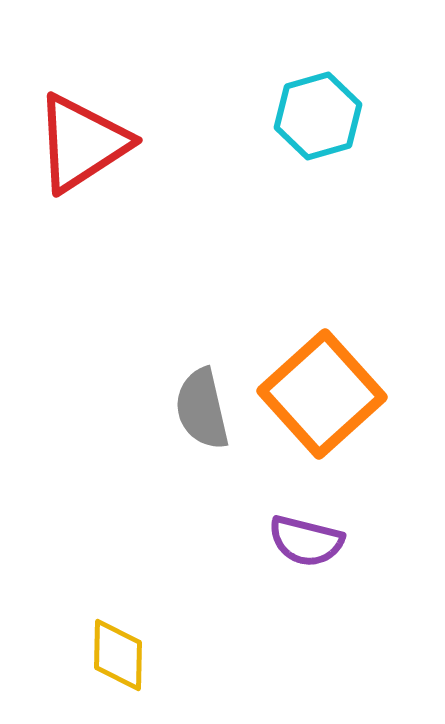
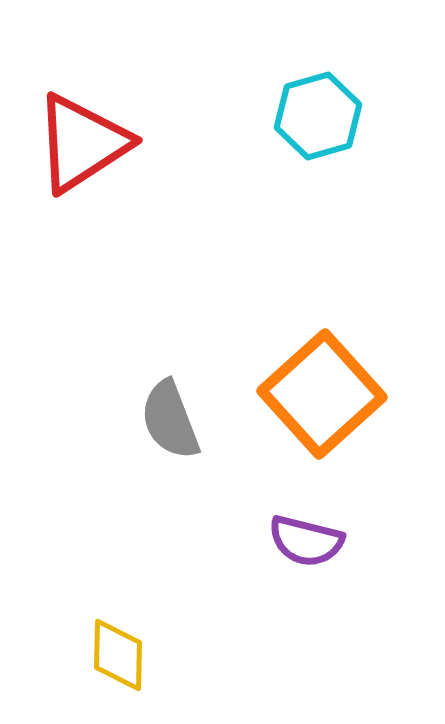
gray semicircle: moved 32 px left, 11 px down; rotated 8 degrees counterclockwise
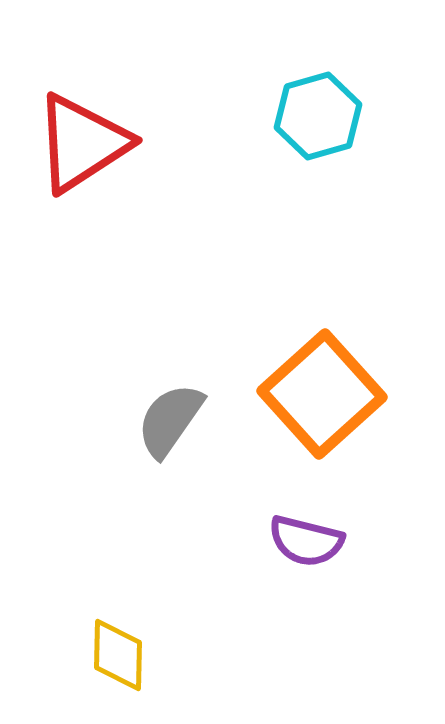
gray semicircle: rotated 56 degrees clockwise
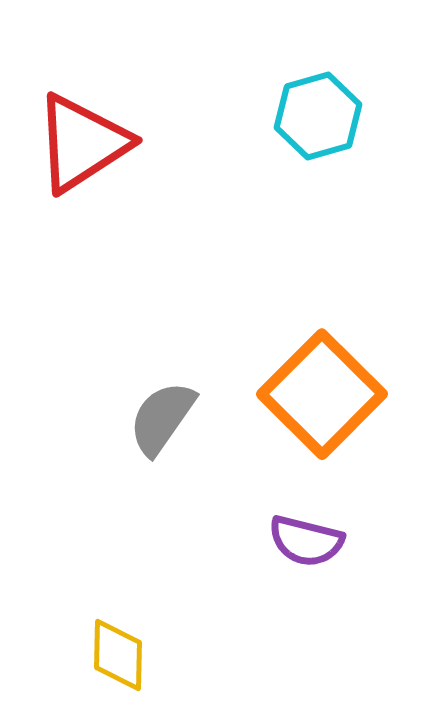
orange square: rotated 3 degrees counterclockwise
gray semicircle: moved 8 px left, 2 px up
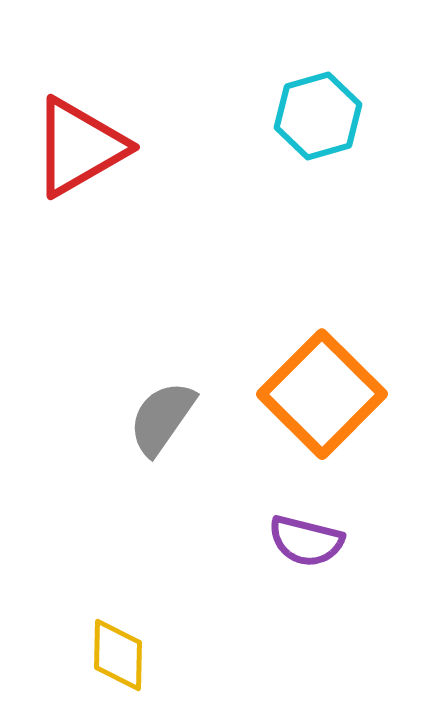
red triangle: moved 3 px left, 4 px down; rotated 3 degrees clockwise
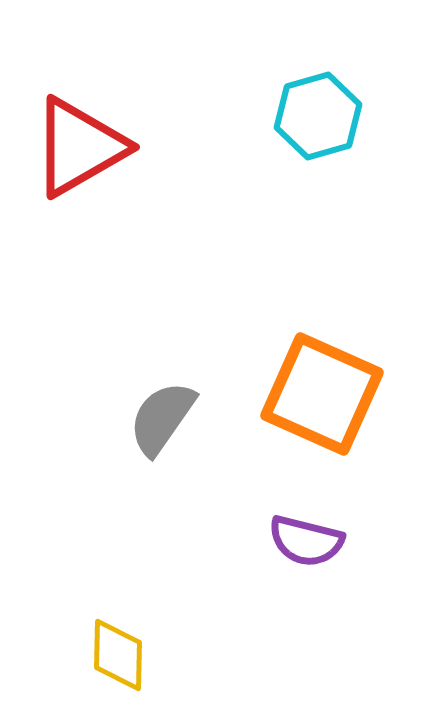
orange square: rotated 21 degrees counterclockwise
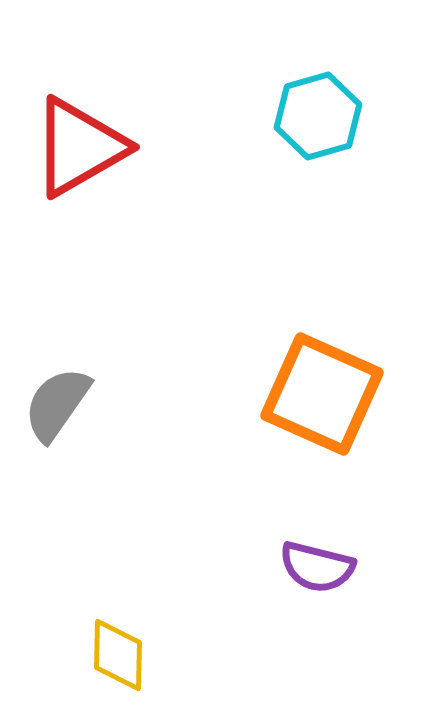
gray semicircle: moved 105 px left, 14 px up
purple semicircle: moved 11 px right, 26 px down
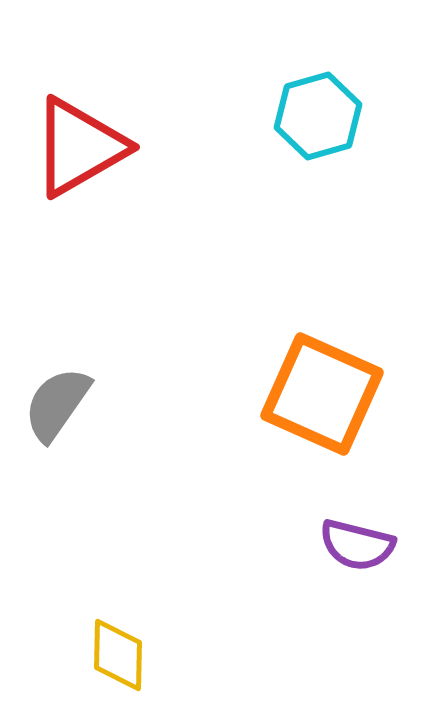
purple semicircle: moved 40 px right, 22 px up
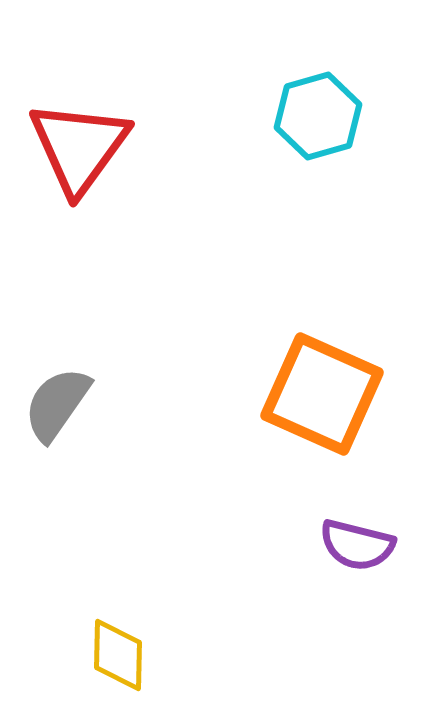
red triangle: rotated 24 degrees counterclockwise
